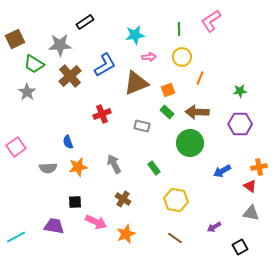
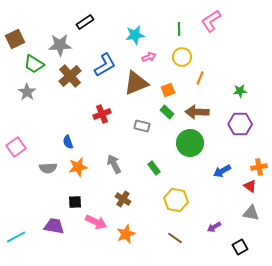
pink arrow at (149, 57): rotated 16 degrees counterclockwise
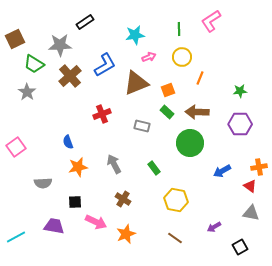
gray semicircle at (48, 168): moved 5 px left, 15 px down
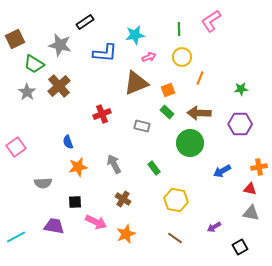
gray star at (60, 45): rotated 15 degrees clockwise
blue L-shape at (105, 65): moved 12 px up; rotated 35 degrees clockwise
brown cross at (70, 76): moved 11 px left, 10 px down
green star at (240, 91): moved 1 px right, 2 px up
brown arrow at (197, 112): moved 2 px right, 1 px down
red triangle at (250, 186): moved 3 px down; rotated 24 degrees counterclockwise
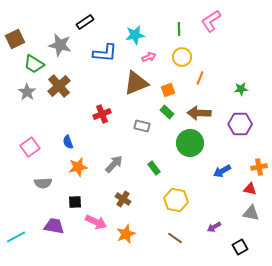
pink square at (16, 147): moved 14 px right
gray arrow at (114, 164): rotated 72 degrees clockwise
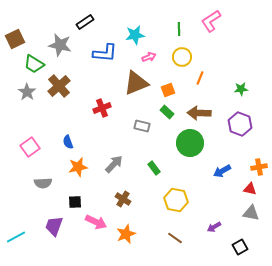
red cross at (102, 114): moved 6 px up
purple hexagon at (240, 124): rotated 20 degrees clockwise
purple trapezoid at (54, 226): rotated 80 degrees counterclockwise
